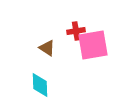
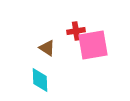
cyan diamond: moved 5 px up
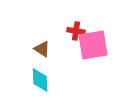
red cross: rotated 18 degrees clockwise
brown triangle: moved 5 px left, 1 px down
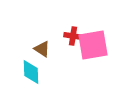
red cross: moved 3 px left, 5 px down
cyan diamond: moved 9 px left, 8 px up
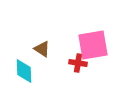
red cross: moved 5 px right, 27 px down
cyan diamond: moved 7 px left, 1 px up
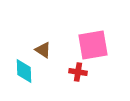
brown triangle: moved 1 px right, 1 px down
red cross: moved 9 px down
